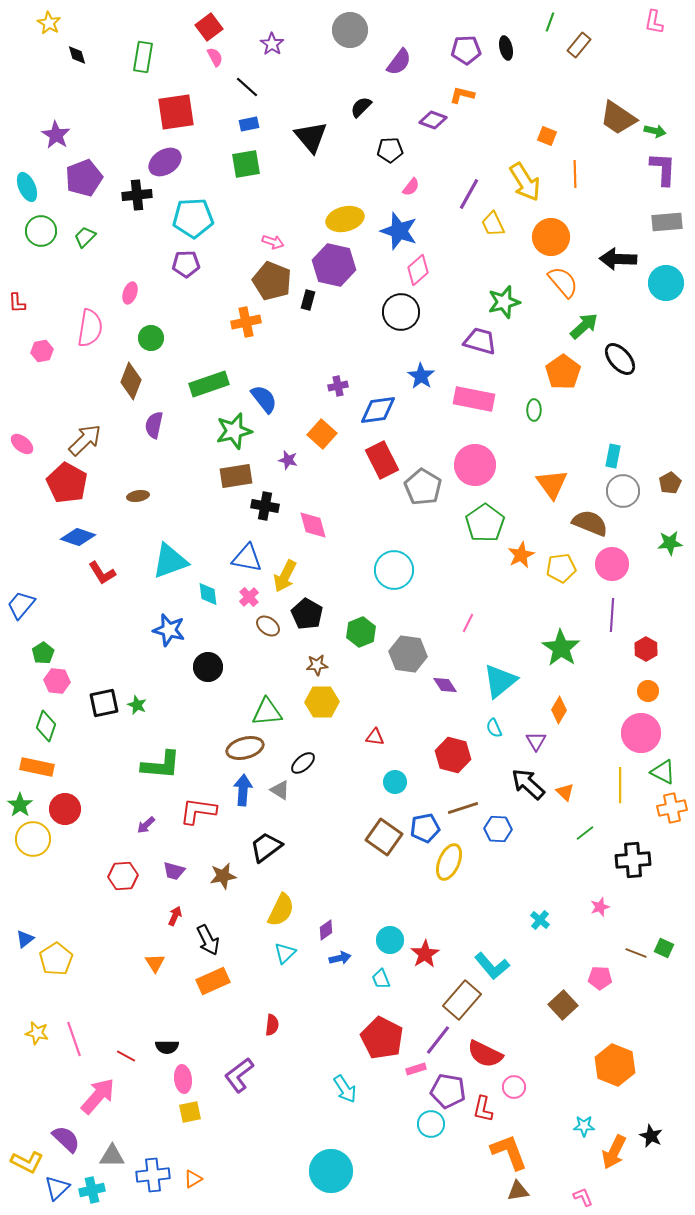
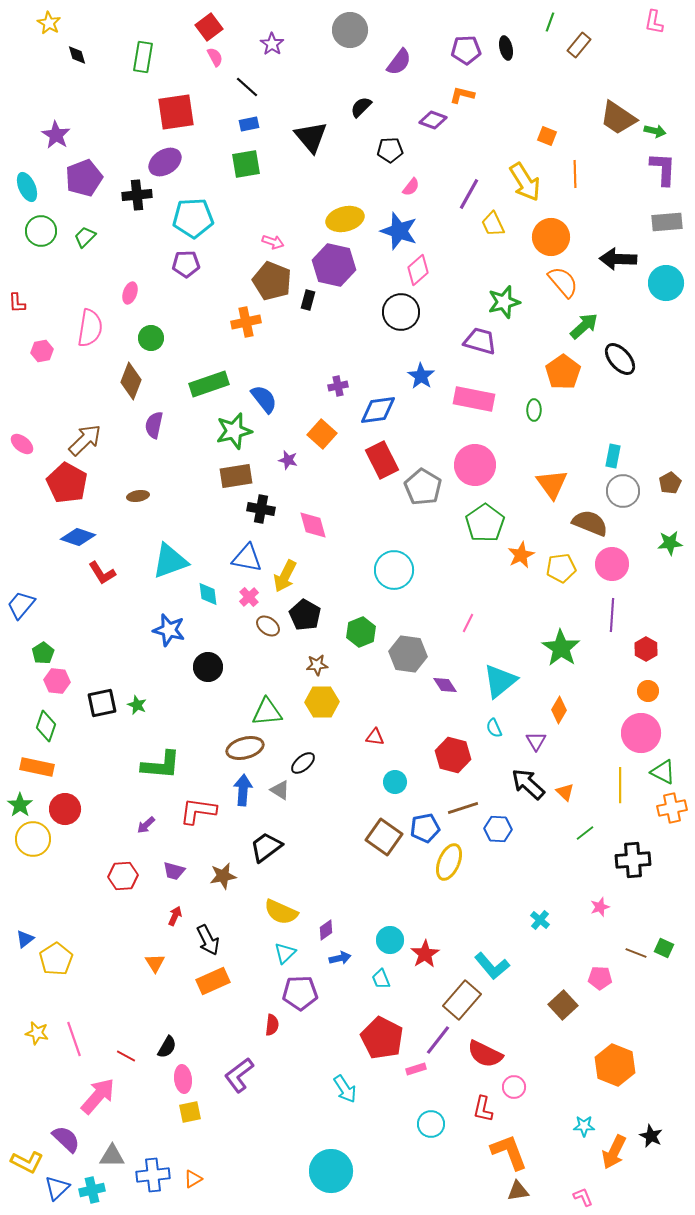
black cross at (265, 506): moved 4 px left, 3 px down
black pentagon at (307, 614): moved 2 px left, 1 px down
black square at (104, 703): moved 2 px left
yellow semicircle at (281, 910): moved 2 px down; rotated 88 degrees clockwise
black semicircle at (167, 1047): rotated 60 degrees counterclockwise
purple pentagon at (448, 1091): moved 148 px left, 98 px up; rotated 12 degrees counterclockwise
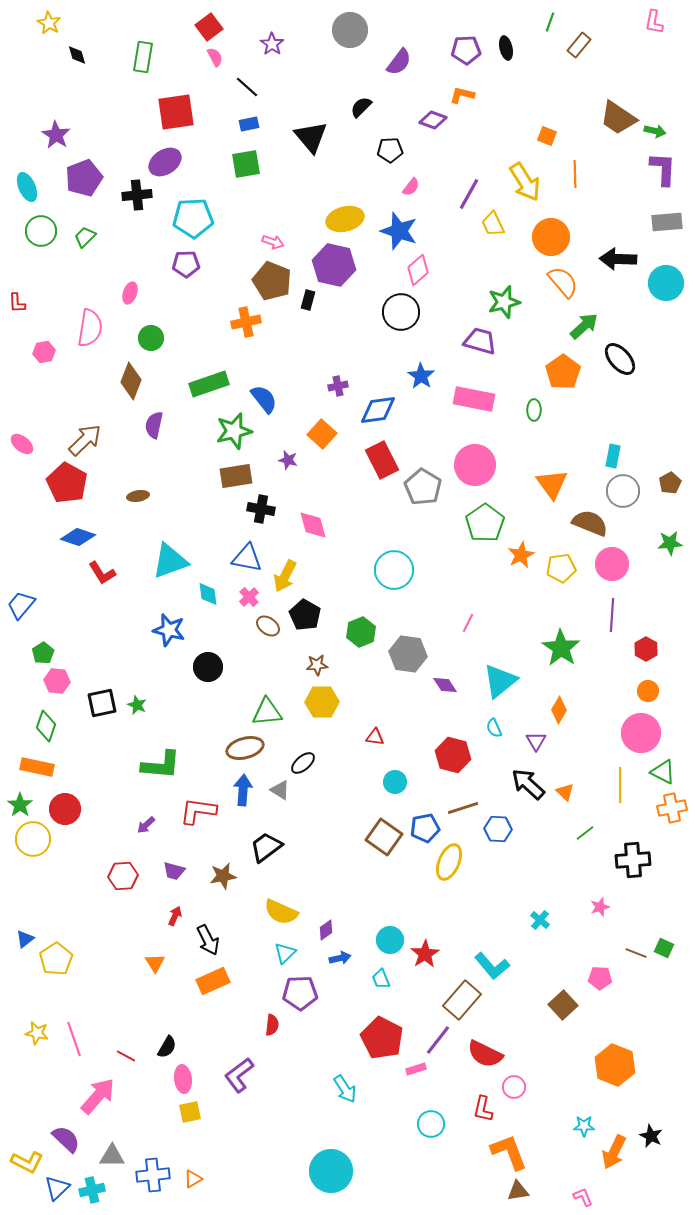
pink hexagon at (42, 351): moved 2 px right, 1 px down
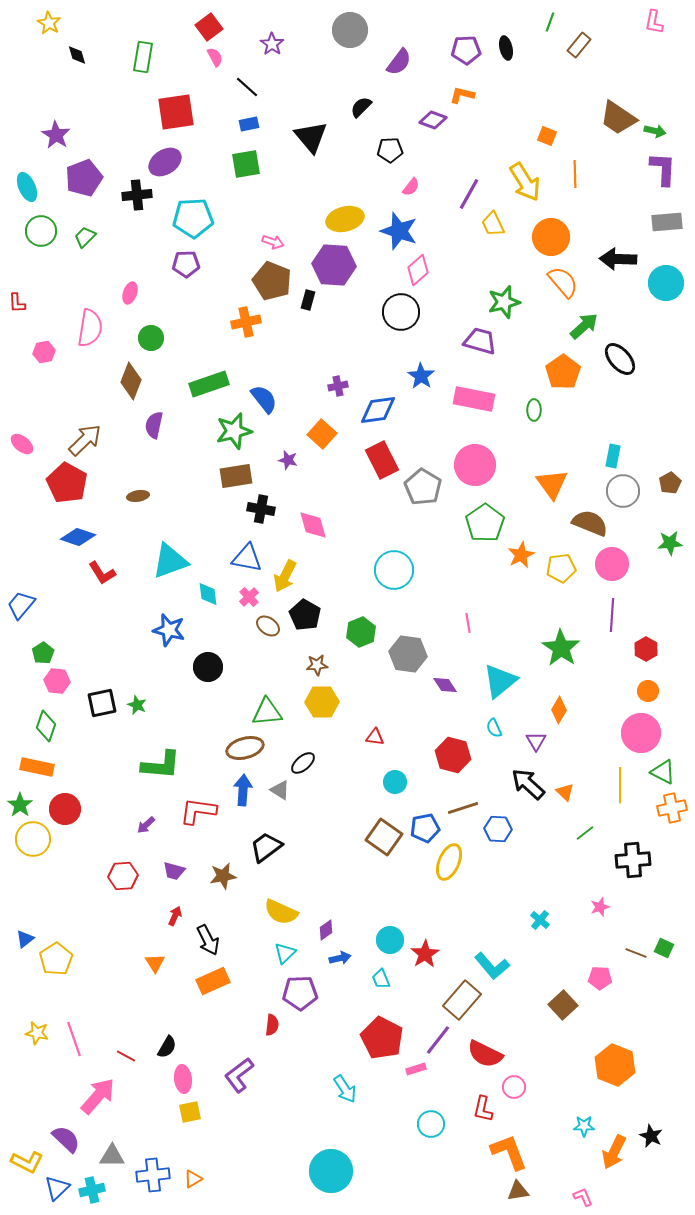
purple hexagon at (334, 265): rotated 9 degrees counterclockwise
pink line at (468, 623): rotated 36 degrees counterclockwise
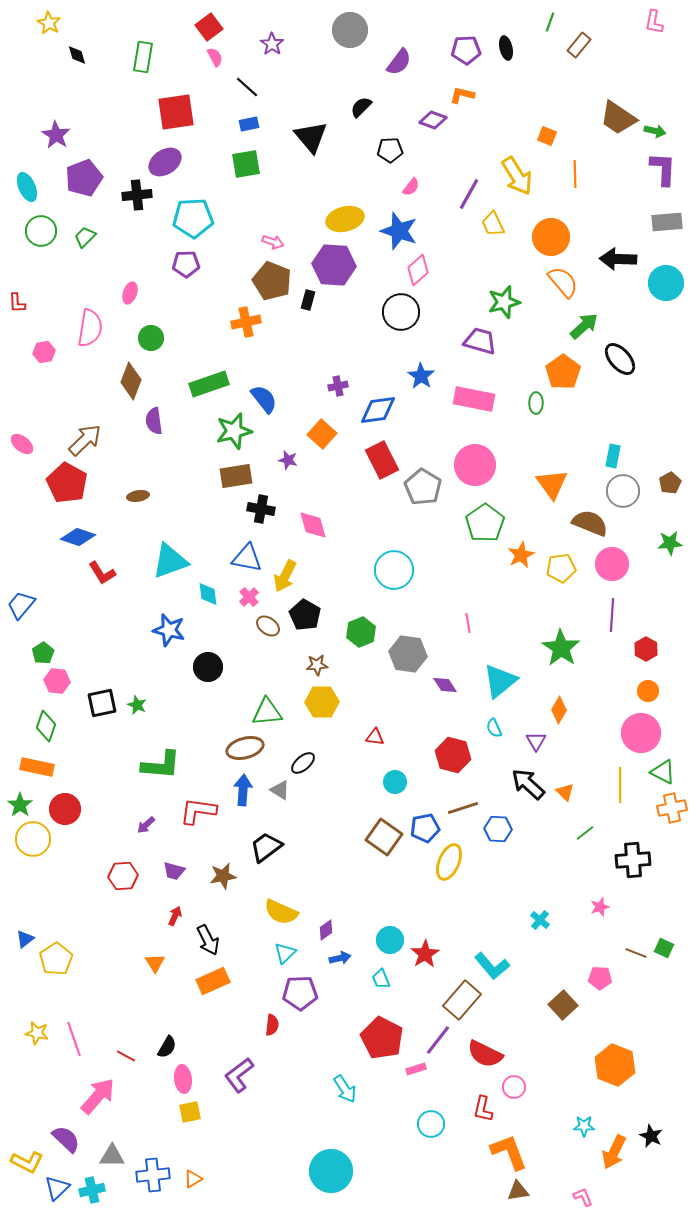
yellow arrow at (525, 182): moved 8 px left, 6 px up
green ellipse at (534, 410): moved 2 px right, 7 px up
purple semicircle at (154, 425): moved 4 px up; rotated 20 degrees counterclockwise
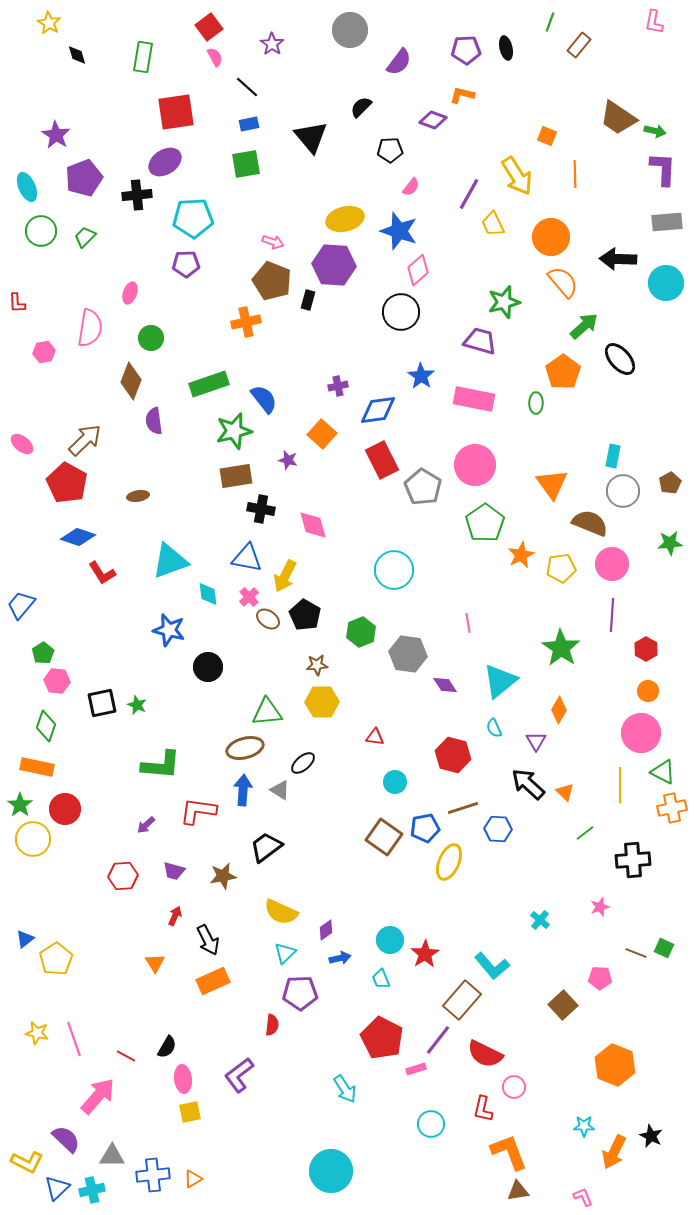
brown ellipse at (268, 626): moved 7 px up
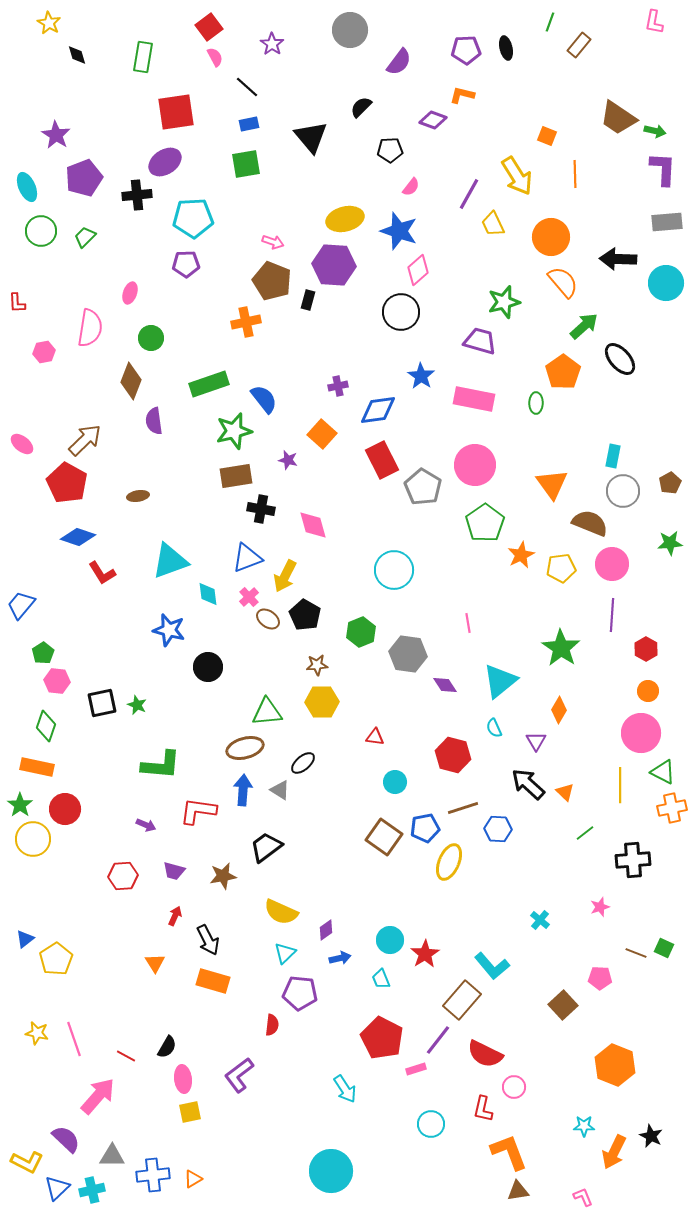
blue triangle at (247, 558): rotated 32 degrees counterclockwise
purple arrow at (146, 825): rotated 114 degrees counterclockwise
orange rectangle at (213, 981): rotated 40 degrees clockwise
purple pentagon at (300, 993): rotated 8 degrees clockwise
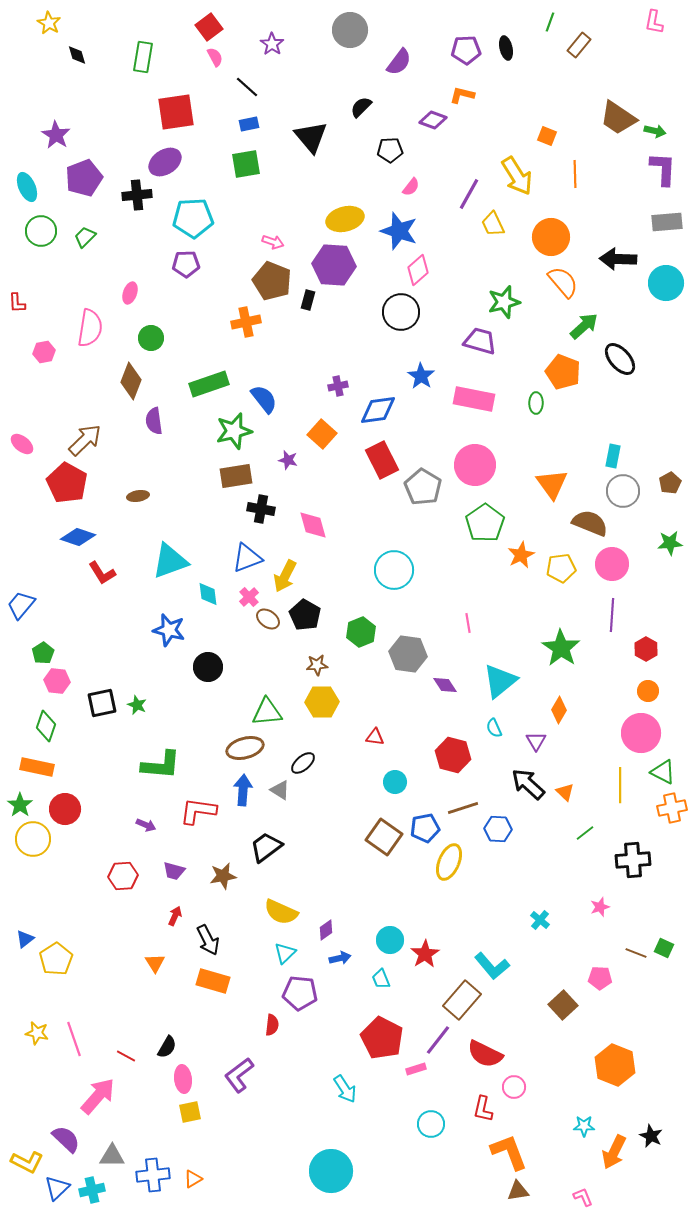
orange pentagon at (563, 372): rotated 16 degrees counterclockwise
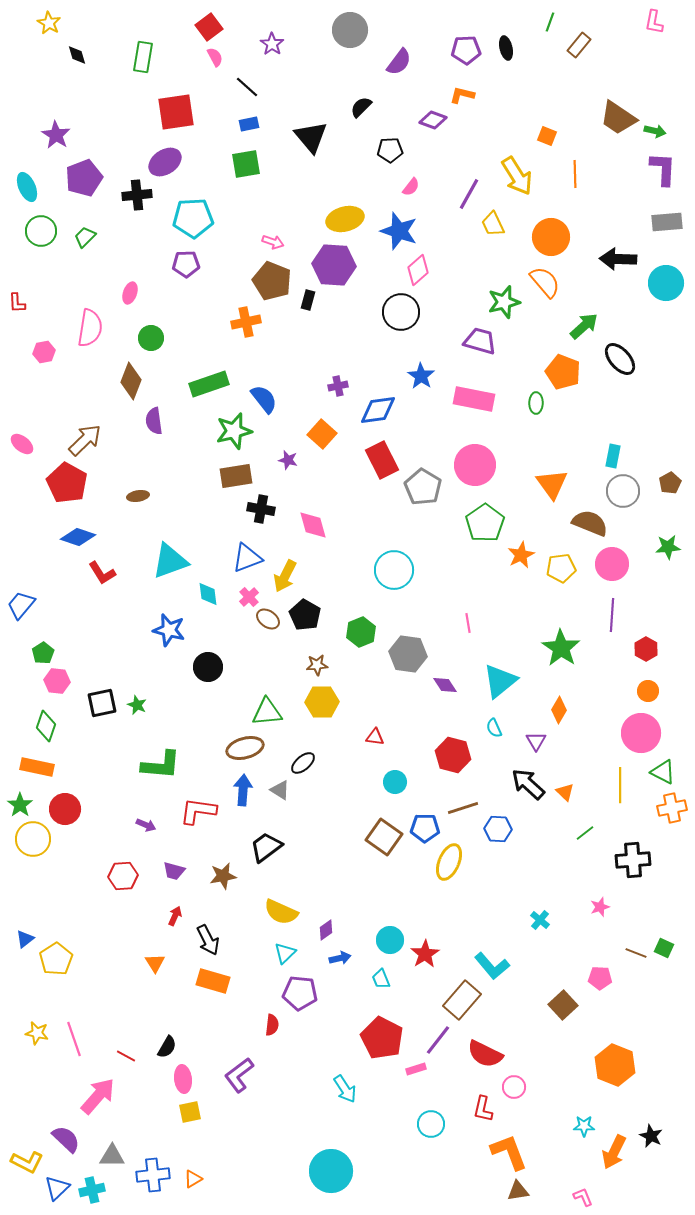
orange semicircle at (563, 282): moved 18 px left
green star at (670, 543): moved 2 px left, 4 px down
blue pentagon at (425, 828): rotated 12 degrees clockwise
